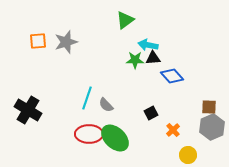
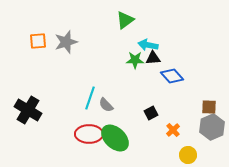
cyan line: moved 3 px right
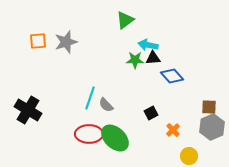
yellow circle: moved 1 px right, 1 px down
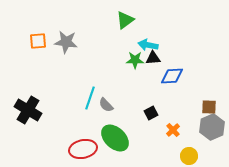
gray star: rotated 25 degrees clockwise
blue diamond: rotated 50 degrees counterclockwise
red ellipse: moved 6 px left, 15 px down; rotated 12 degrees counterclockwise
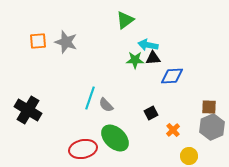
gray star: rotated 10 degrees clockwise
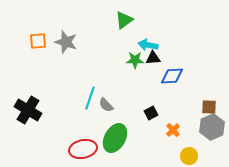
green triangle: moved 1 px left
green ellipse: rotated 76 degrees clockwise
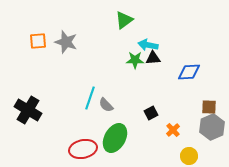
blue diamond: moved 17 px right, 4 px up
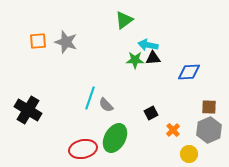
gray hexagon: moved 3 px left, 3 px down
yellow circle: moved 2 px up
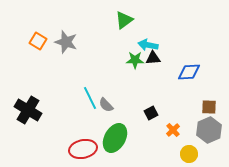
orange square: rotated 36 degrees clockwise
cyan line: rotated 45 degrees counterclockwise
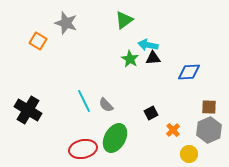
gray star: moved 19 px up
green star: moved 5 px left, 1 px up; rotated 30 degrees clockwise
cyan line: moved 6 px left, 3 px down
